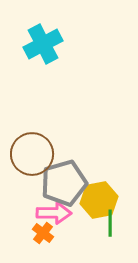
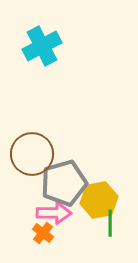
cyan cross: moved 1 px left, 2 px down
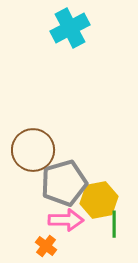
cyan cross: moved 28 px right, 18 px up
brown circle: moved 1 px right, 4 px up
pink arrow: moved 12 px right, 7 px down
green line: moved 4 px right, 1 px down
orange cross: moved 3 px right, 13 px down
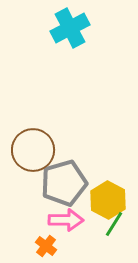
yellow hexagon: moved 9 px right; rotated 21 degrees counterclockwise
green line: rotated 32 degrees clockwise
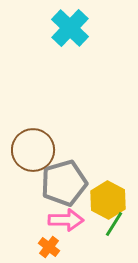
cyan cross: rotated 18 degrees counterclockwise
orange cross: moved 3 px right, 1 px down
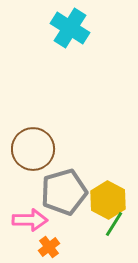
cyan cross: rotated 12 degrees counterclockwise
brown circle: moved 1 px up
gray pentagon: moved 9 px down
pink arrow: moved 36 px left
orange cross: rotated 15 degrees clockwise
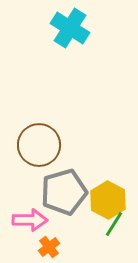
brown circle: moved 6 px right, 4 px up
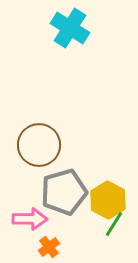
pink arrow: moved 1 px up
